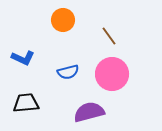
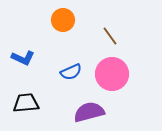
brown line: moved 1 px right
blue semicircle: moved 3 px right; rotated 10 degrees counterclockwise
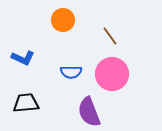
blue semicircle: rotated 25 degrees clockwise
purple semicircle: rotated 96 degrees counterclockwise
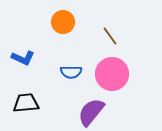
orange circle: moved 2 px down
purple semicircle: moved 2 px right; rotated 60 degrees clockwise
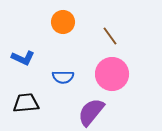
blue semicircle: moved 8 px left, 5 px down
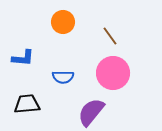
blue L-shape: rotated 20 degrees counterclockwise
pink circle: moved 1 px right, 1 px up
black trapezoid: moved 1 px right, 1 px down
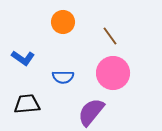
blue L-shape: rotated 30 degrees clockwise
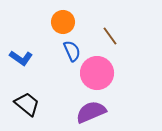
blue L-shape: moved 2 px left
pink circle: moved 16 px left
blue semicircle: moved 9 px right, 26 px up; rotated 115 degrees counterclockwise
black trapezoid: rotated 44 degrees clockwise
purple semicircle: rotated 28 degrees clockwise
